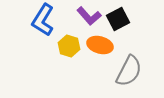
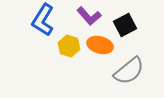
black square: moved 7 px right, 6 px down
gray semicircle: rotated 24 degrees clockwise
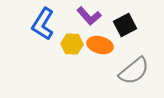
blue L-shape: moved 4 px down
yellow hexagon: moved 3 px right, 2 px up; rotated 15 degrees counterclockwise
gray semicircle: moved 5 px right
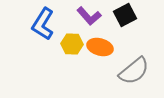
black square: moved 10 px up
orange ellipse: moved 2 px down
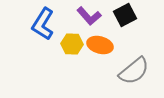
orange ellipse: moved 2 px up
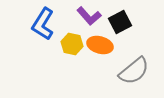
black square: moved 5 px left, 7 px down
yellow hexagon: rotated 10 degrees clockwise
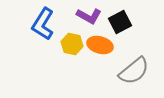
purple L-shape: rotated 20 degrees counterclockwise
